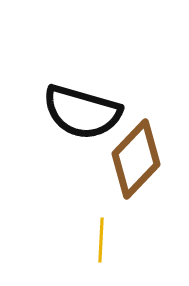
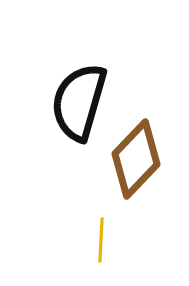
black semicircle: moved 3 px left, 10 px up; rotated 90 degrees clockwise
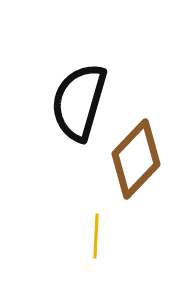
yellow line: moved 5 px left, 4 px up
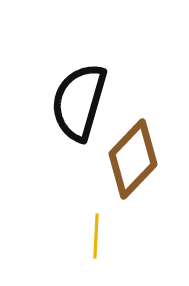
brown diamond: moved 3 px left
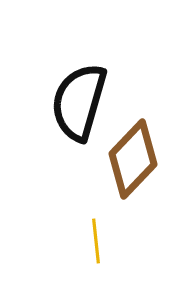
yellow line: moved 5 px down; rotated 9 degrees counterclockwise
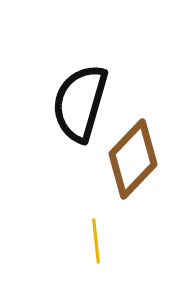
black semicircle: moved 1 px right, 1 px down
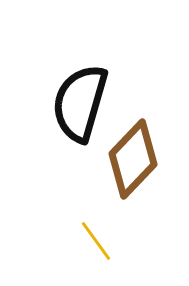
yellow line: rotated 30 degrees counterclockwise
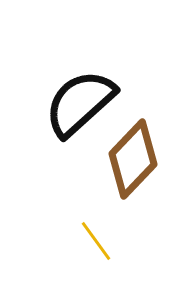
black semicircle: rotated 32 degrees clockwise
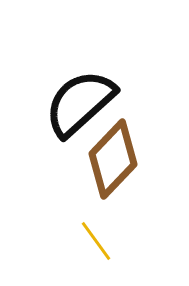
brown diamond: moved 20 px left
